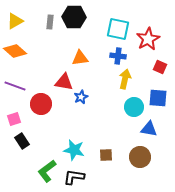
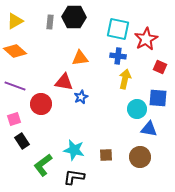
red star: moved 2 px left
cyan circle: moved 3 px right, 2 px down
green L-shape: moved 4 px left, 6 px up
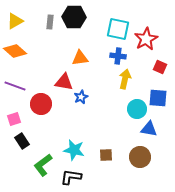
black L-shape: moved 3 px left
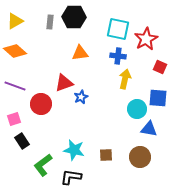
orange triangle: moved 5 px up
red triangle: moved 1 px down; rotated 30 degrees counterclockwise
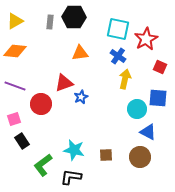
orange diamond: rotated 35 degrees counterclockwise
blue cross: rotated 28 degrees clockwise
blue triangle: moved 1 px left, 3 px down; rotated 18 degrees clockwise
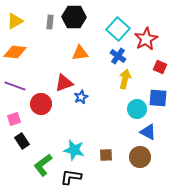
cyan square: rotated 30 degrees clockwise
orange diamond: moved 1 px down
